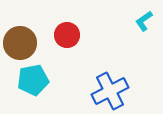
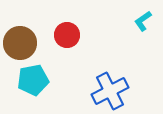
cyan L-shape: moved 1 px left
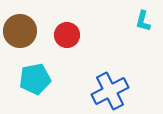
cyan L-shape: rotated 40 degrees counterclockwise
brown circle: moved 12 px up
cyan pentagon: moved 2 px right, 1 px up
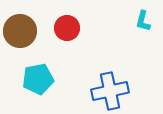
red circle: moved 7 px up
cyan pentagon: moved 3 px right
blue cross: rotated 15 degrees clockwise
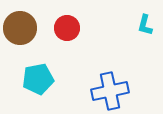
cyan L-shape: moved 2 px right, 4 px down
brown circle: moved 3 px up
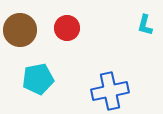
brown circle: moved 2 px down
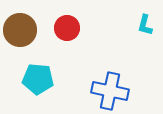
cyan pentagon: rotated 16 degrees clockwise
blue cross: rotated 24 degrees clockwise
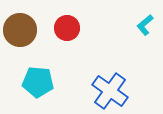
cyan L-shape: rotated 35 degrees clockwise
cyan pentagon: moved 3 px down
blue cross: rotated 24 degrees clockwise
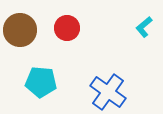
cyan L-shape: moved 1 px left, 2 px down
cyan pentagon: moved 3 px right
blue cross: moved 2 px left, 1 px down
